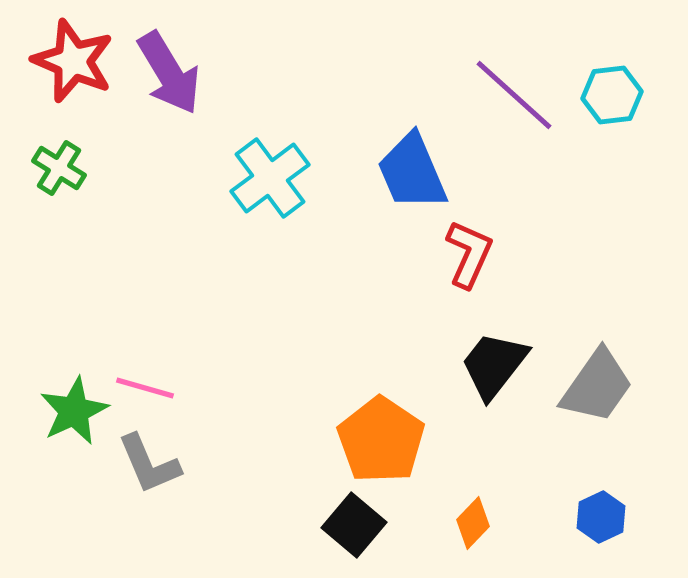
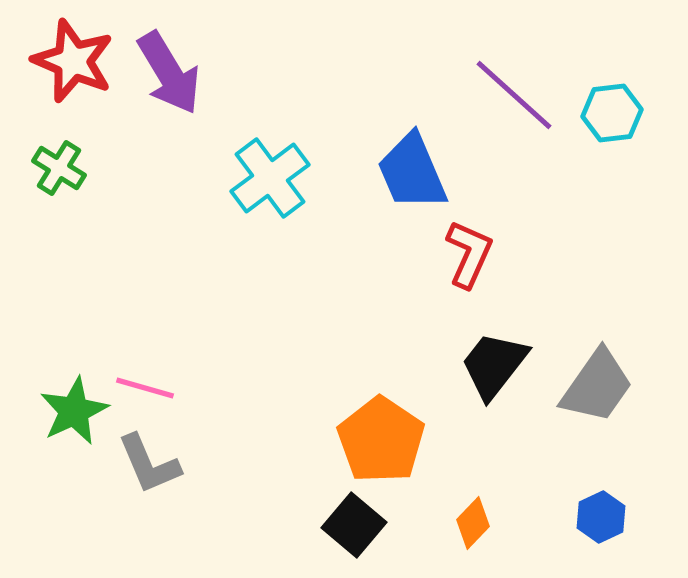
cyan hexagon: moved 18 px down
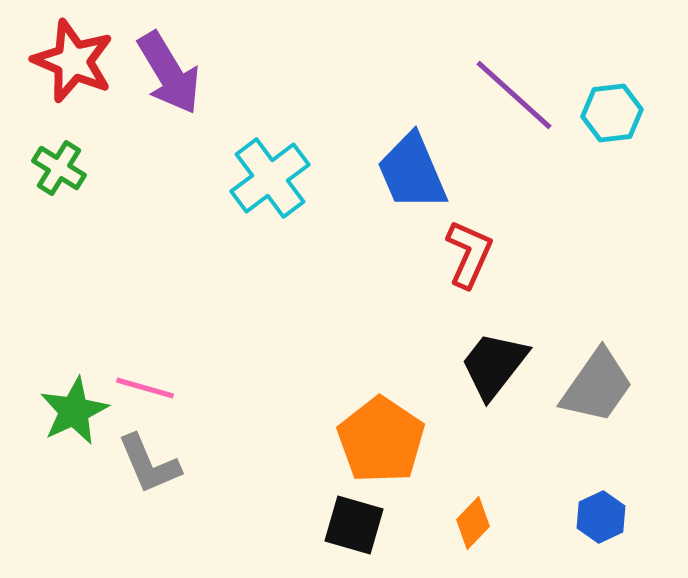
black square: rotated 24 degrees counterclockwise
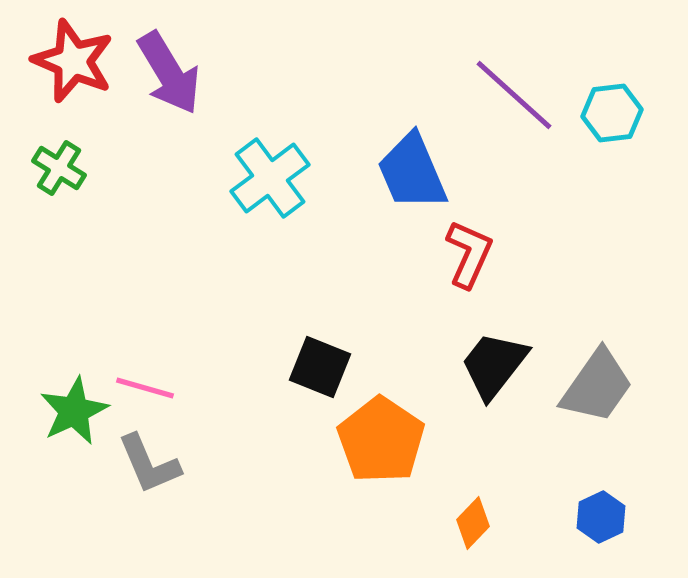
black square: moved 34 px left, 158 px up; rotated 6 degrees clockwise
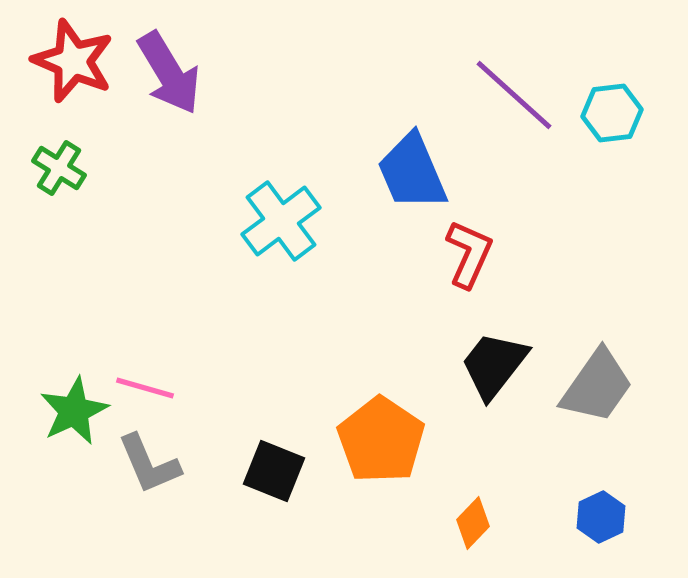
cyan cross: moved 11 px right, 43 px down
black square: moved 46 px left, 104 px down
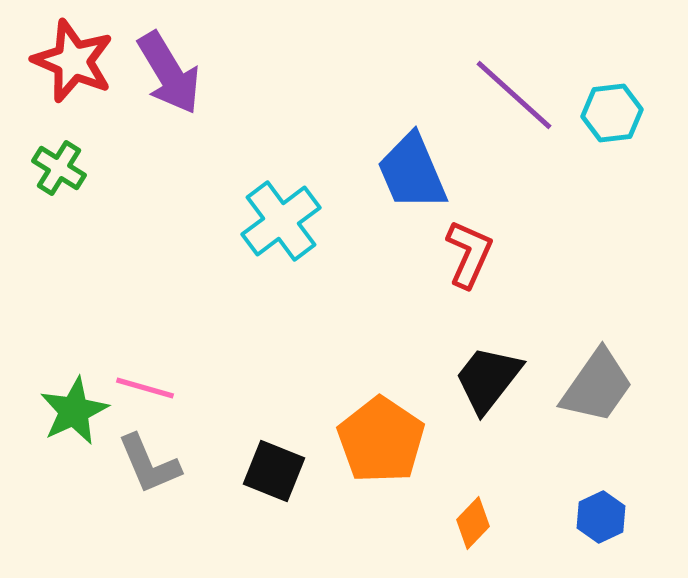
black trapezoid: moved 6 px left, 14 px down
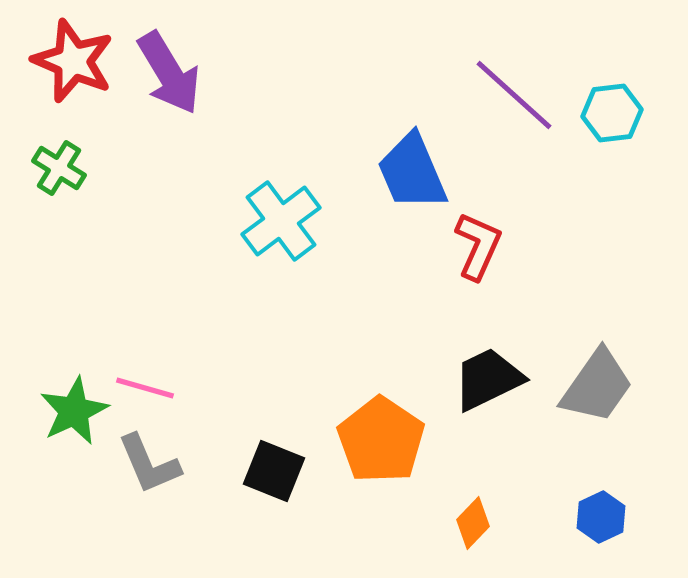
red L-shape: moved 9 px right, 8 px up
black trapezoid: rotated 26 degrees clockwise
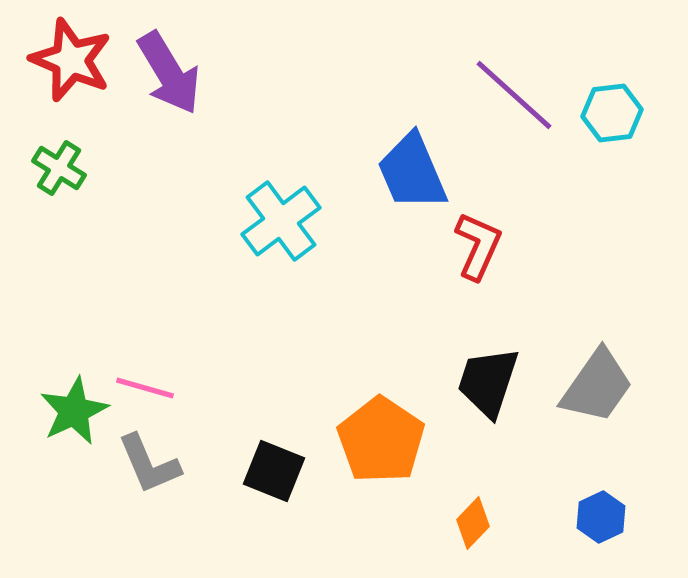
red star: moved 2 px left, 1 px up
black trapezoid: moved 3 px down; rotated 46 degrees counterclockwise
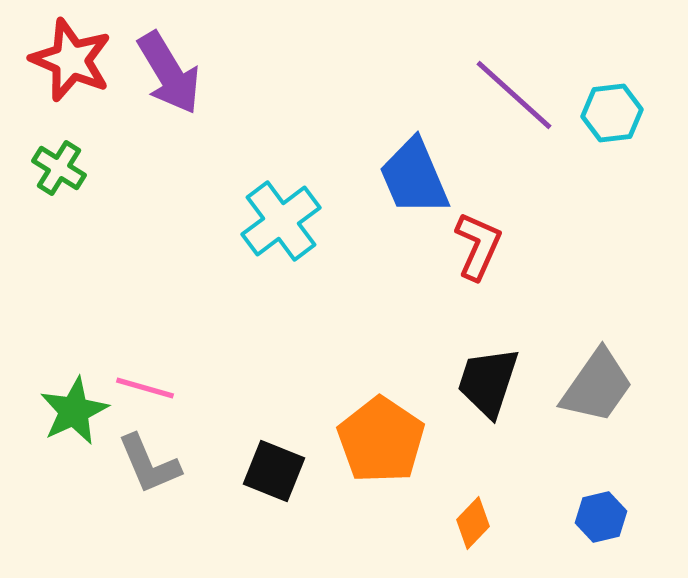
blue trapezoid: moved 2 px right, 5 px down
blue hexagon: rotated 12 degrees clockwise
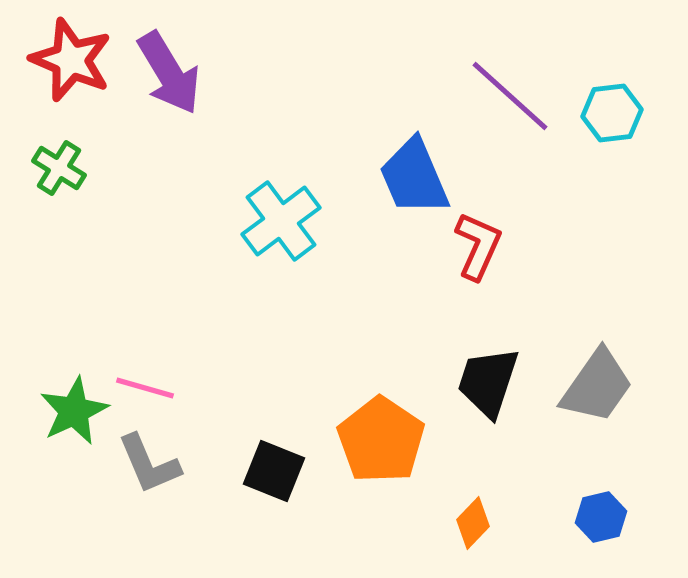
purple line: moved 4 px left, 1 px down
